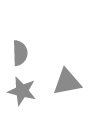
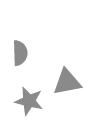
gray star: moved 7 px right, 10 px down
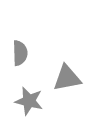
gray triangle: moved 4 px up
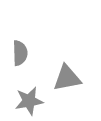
gray star: rotated 24 degrees counterclockwise
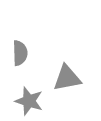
gray star: rotated 28 degrees clockwise
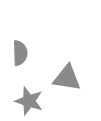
gray triangle: rotated 20 degrees clockwise
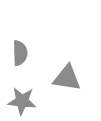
gray star: moved 7 px left; rotated 12 degrees counterclockwise
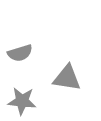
gray semicircle: rotated 75 degrees clockwise
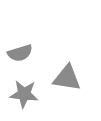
gray star: moved 2 px right, 7 px up
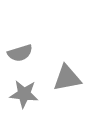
gray triangle: rotated 20 degrees counterclockwise
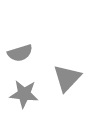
gray triangle: rotated 36 degrees counterclockwise
